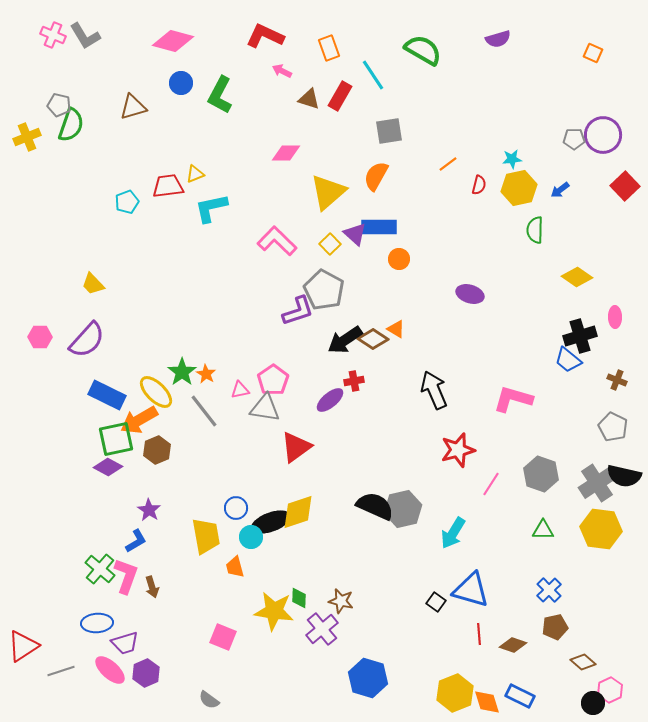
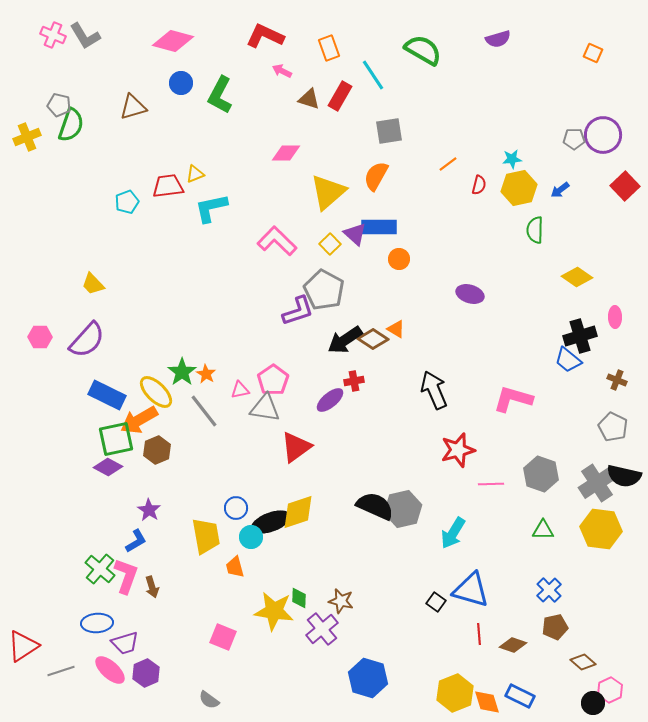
pink line at (491, 484): rotated 55 degrees clockwise
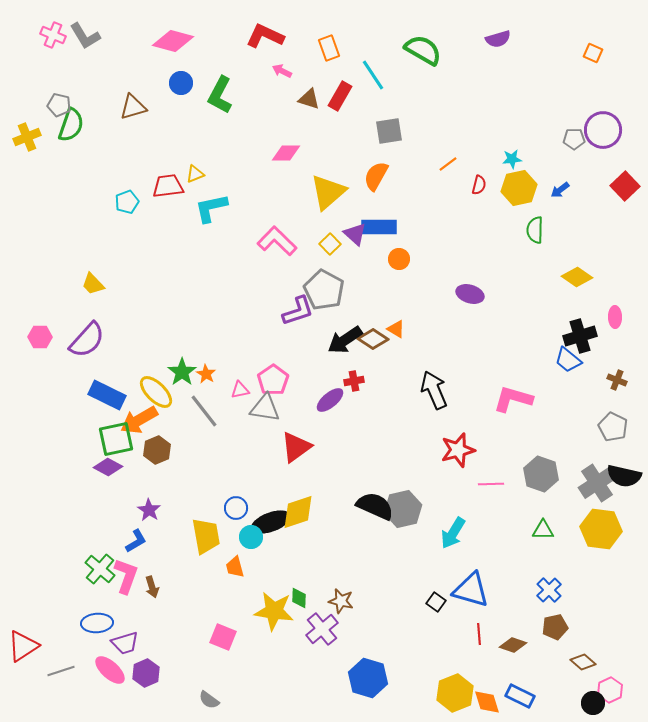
purple circle at (603, 135): moved 5 px up
